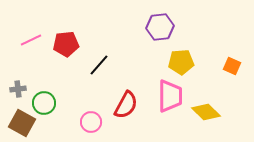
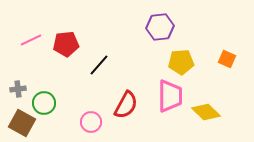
orange square: moved 5 px left, 7 px up
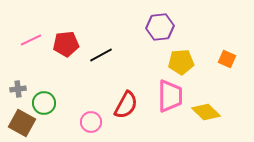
black line: moved 2 px right, 10 px up; rotated 20 degrees clockwise
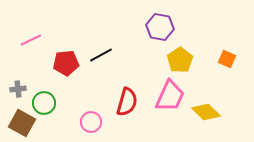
purple hexagon: rotated 16 degrees clockwise
red pentagon: moved 19 px down
yellow pentagon: moved 1 px left, 2 px up; rotated 30 degrees counterclockwise
pink trapezoid: rotated 24 degrees clockwise
red semicircle: moved 1 px right, 3 px up; rotated 12 degrees counterclockwise
